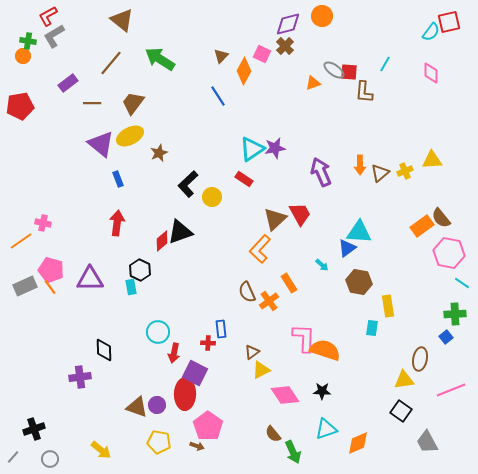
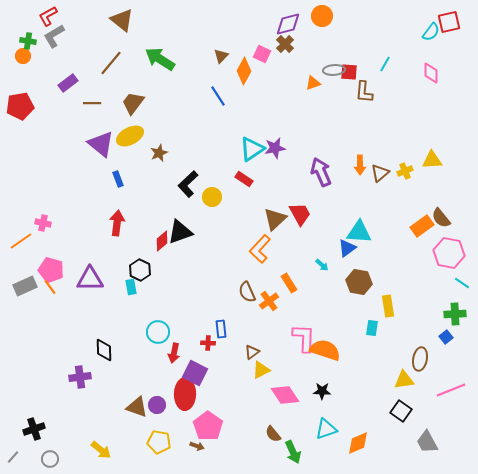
brown cross at (285, 46): moved 2 px up
gray ellipse at (334, 70): rotated 40 degrees counterclockwise
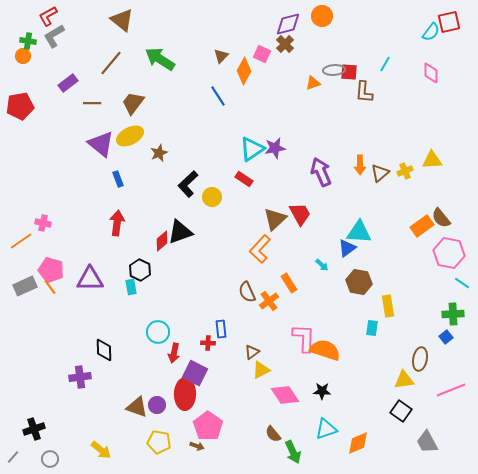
green cross at (455, 314): moved 2 px left
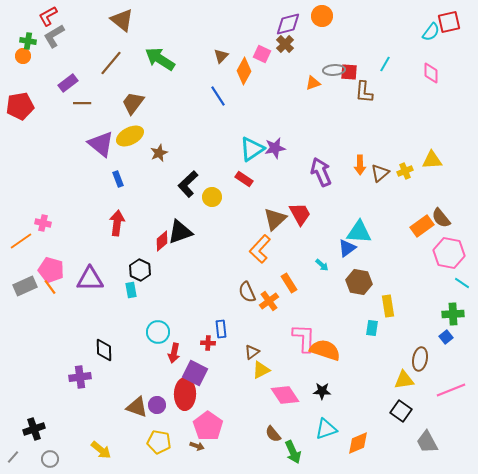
brown line at (92, 103): moved 10 px left
cyan rectangle at (131, 287): moved 3 px down
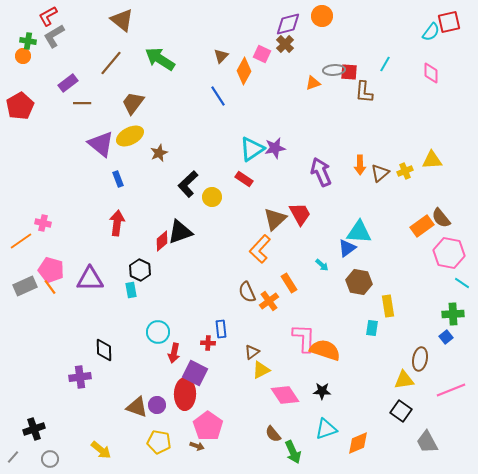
red pentagon at (20, 106): rotated 20 degrees counterclockwise
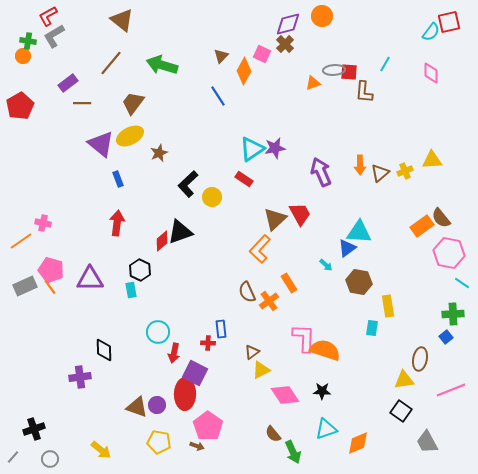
green arrow at (160, 59): moved 2 px right, 6 px down; rotated 16 degrees counterclockwise
cyan arrow at (322, 265): moved 4 px right
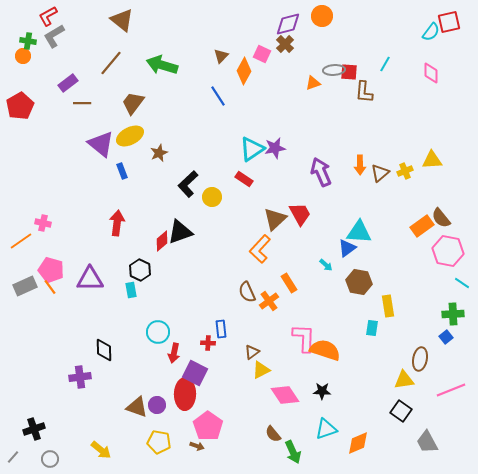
blue rectangle at (118, 179): moved 4 px right, 8 px up
pink hexagon at (449, 253): moved 1 px left, 2 px up
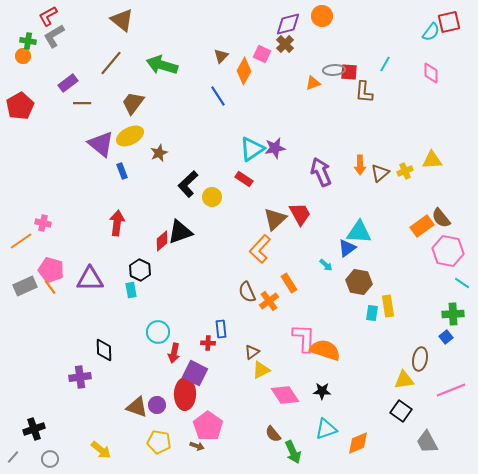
cyan rectangle at (372, 328): moved 15 px up
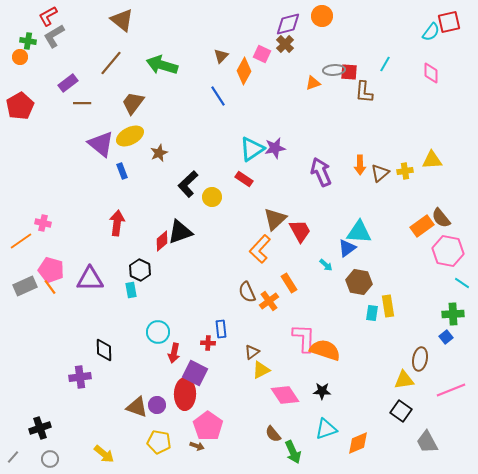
orange circle at (23, 56): moved 3 px left, 1 px down
yellow cross at (405, 171): rotated 14 degrees clockwise
red trapezoid at (300, 214): moved 17 px down
black cross at (34, 429): moved 6 px right, 1 px up
yellow arrow at (101, 450): moved 3 px right, 4 px down
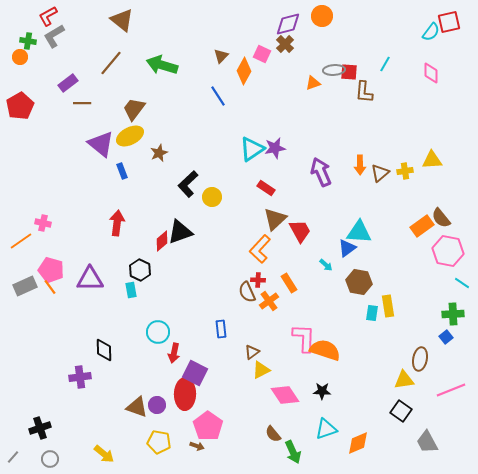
brown trapezoid at (133, 103): moved 1 px right, 6 px down
red rectangle at (244, 179): moved 22 px right, 9 px down
red cross at (208, 343): moved 50 px right, 63 px up
